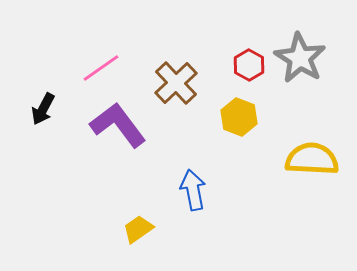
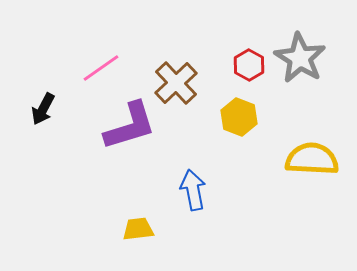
purple L-shape: moved 12 px right, 1 px down; rotated 110 degrees clockwise
yellow trapezoid: rotated 28 degrees clockwise
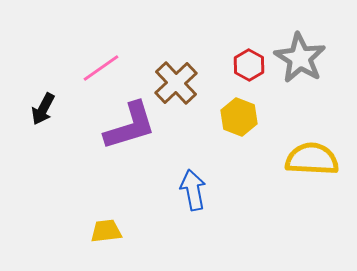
yellow trapezoid: moved 32 px left, 2 px down
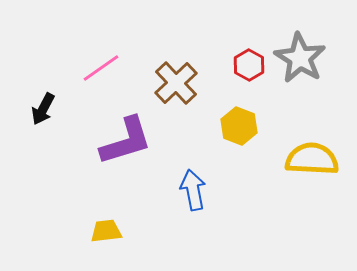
yellow hexagon: moved 9 px down
purple L-shape: moved 4 px left, 15 px down
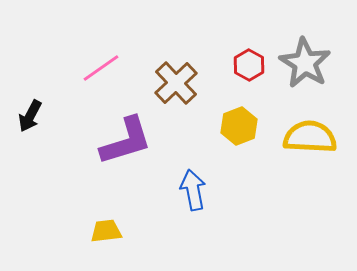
gray star: moved 5 px right, 5 px down
black arrow: moved 13 px left, 7 px down
yellow hexagon: rotated 18 degrees clockwise
yellow semicircle: moved 2 px left, 22 px up
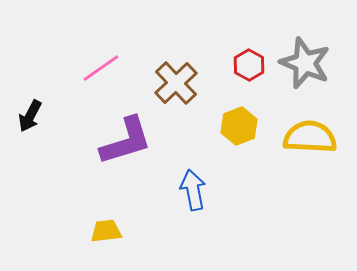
gray star: rotated 9 degrees counterclockwise
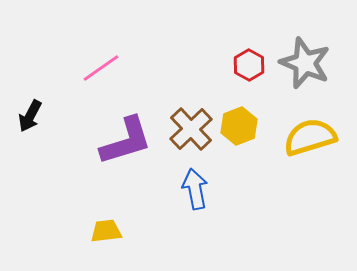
brown cross: moved 15 px right, 46 px down
yellow semicircle: rotated 20 degrees counterclockwise
blue arrow: moved 2 px right, 1 px up
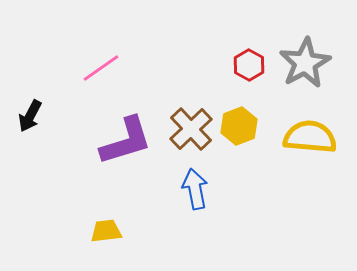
gray star: rotated 21 degrees clockwise
yellow semicircle: rotated 22 degrees clockwise
